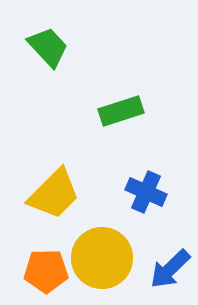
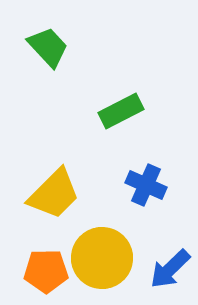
green rectangle: rotated 9 degrees counterclockwise
blue cross: moved 7 px up
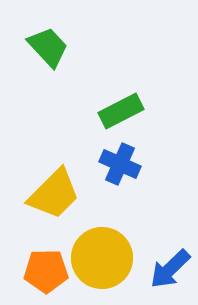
blue cross: moved 26 px left, 21 px up
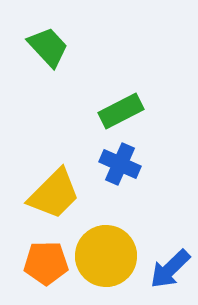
yellow circle: moved 4 px right, 2 px up
orange pentagon: moved 8 px up
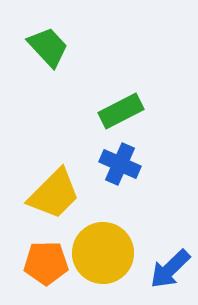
yellow circle: moved 3 px left, 3 px up
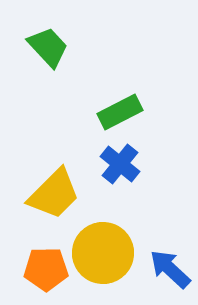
green rectangle: moved 1 px left, 1 px down
blue cross: rotated 15 degrees clockwise
orange pentagon: moved 6 px down
blue arrow: rotated 87 degrees clockwise
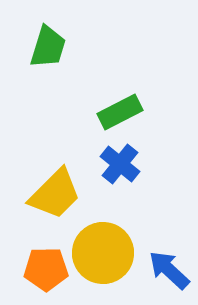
green trapezoid: rotated 60 degrees clockwise
yellow trapezoid: moved 1 px right
blue arrow: moved 1 px left, 1 px down
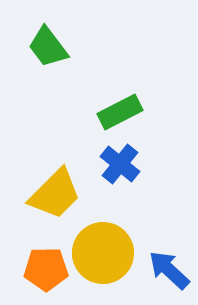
green trapezoid: rotated 126 degrees clockwise
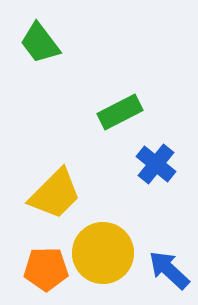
green trapezoid: moved 8 px left, 4 px up
blue cross: moved 36 px right
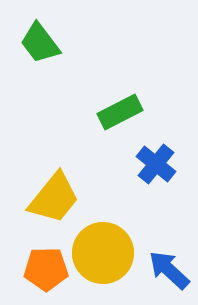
yellow trapezoid: moved 1 px left, 4 px down; rotated 6 degrees counterclockwise
